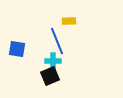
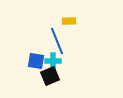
blue square: moved 19 px right, 12 px down
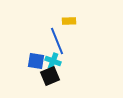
cyan cross: rotated 21 degrees clockwise
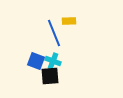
blue line: moved 3 px left, 8 px up
blue square: rotated 12 degrees clockwise
black square: rotated 18 degrees clockwise
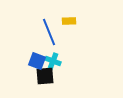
blue line: moved 5 px left, 1 px up
blue square: moved 1 px right
black square: moved 5 px left
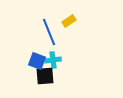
yellow rectangle: rotated 32 degrees counterclockwise
cyan cross: moved 1 px up; rotated 28 degrees counterclockwise
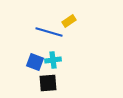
blue line: rotated 52 degrees counterclockwise
blue square: moved 2 px left, 1 px down
black square: moved 3 px right, 7 px down
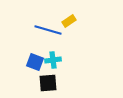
blue line: moved 1 px left, 2 px up
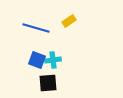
blue line: moved 12 px left, 2 px up
blue square: moved 2 px right, 2 px up
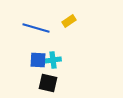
blue square: moved 1 px right; rotated 18 degrees counterclockwise
black square: rotated 18 degrees clockwise
